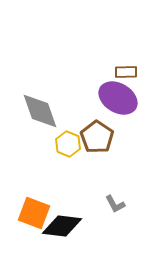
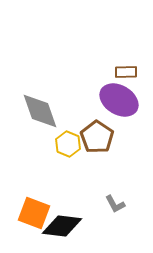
purple ellipse: moved 1 px right, 2 px down
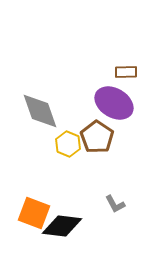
purple ellipse: moved 5 px left, 3 px down
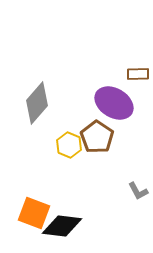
brown rectangle: moved 12 px right, 2 px down
gray diamond: moved 3 px left, 8 px up; rotated 60 degrees clockwise
yellow hexagon: moved 1 px right, 1 px down
gray L-shape: moved 23 px right, 13 px up
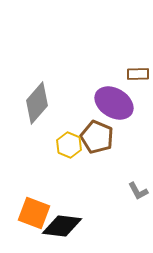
brown pentagon: rotated 12 degrees counterclockwise
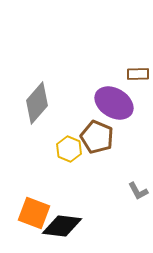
yellow hexagon: moved 4 px down
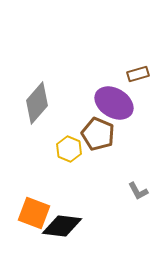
brown rectangle: rotated 15 degrees counterclockwise
brown pentagon: moved 1 px right, 3 px up
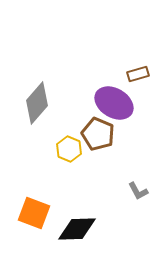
black diamond: moved 15 px right, 3 px down; rotated 9 degrees counterclockwise
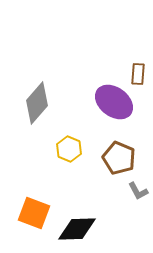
brown rectangle: rotated 70 degrees counterclockwise
purple ellipse: moved 1 px up; rotated 6 degrees clockwise
brown pentagon: moved 21 px right, 24 px down
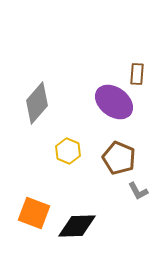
brown rectangle: moved 1 px left
yellow hexagon: moved 1 px left, 2 px down
black diamond: moved 3 px up
